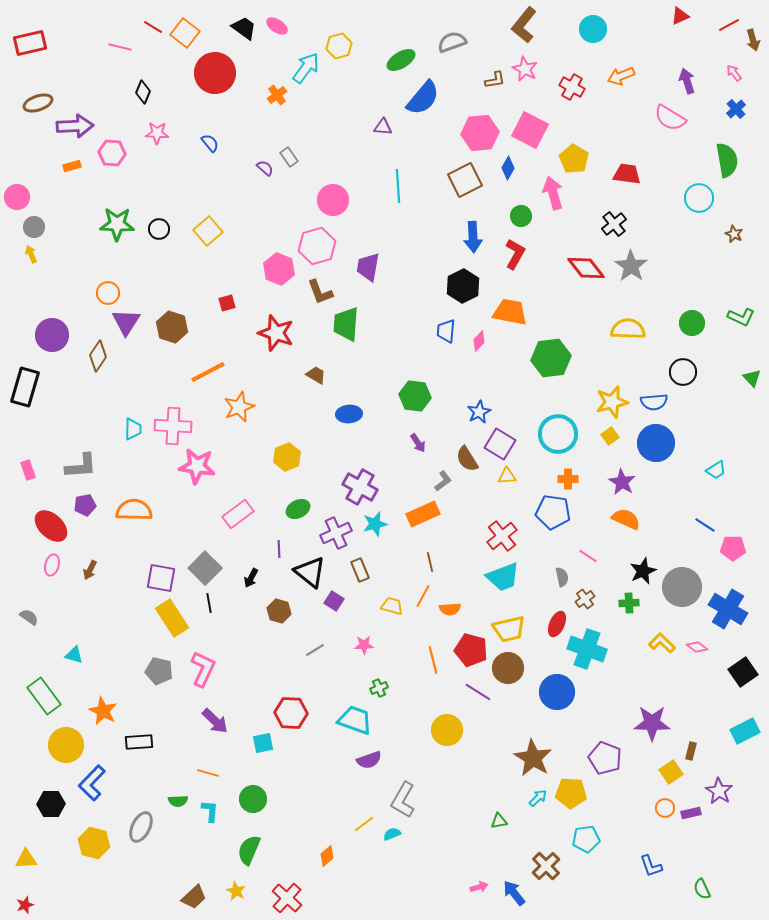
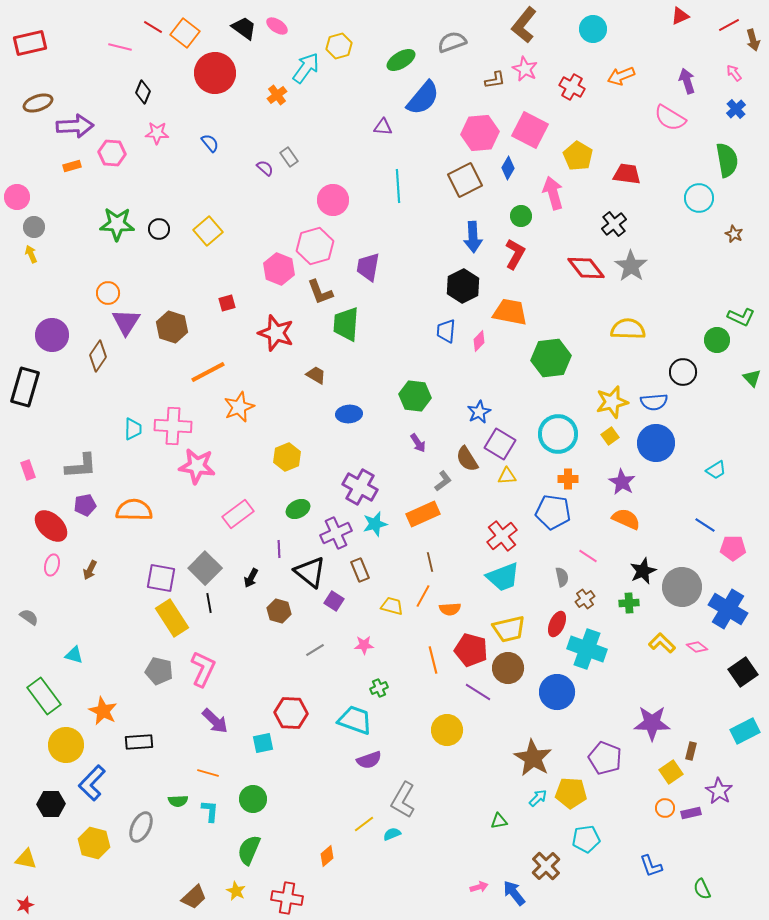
yellow pentagon at (574, 159): moved 4 px right, 3 px up
pink hexagon at (317, 246): moved 2 px left
green circle at (692, 323): moved 25 px right, 17 px down
yellow triangle at (26, 859): rotated 15 degrees clockwise
red cross at (287, 898): rotated 32 degrees counterclockwise
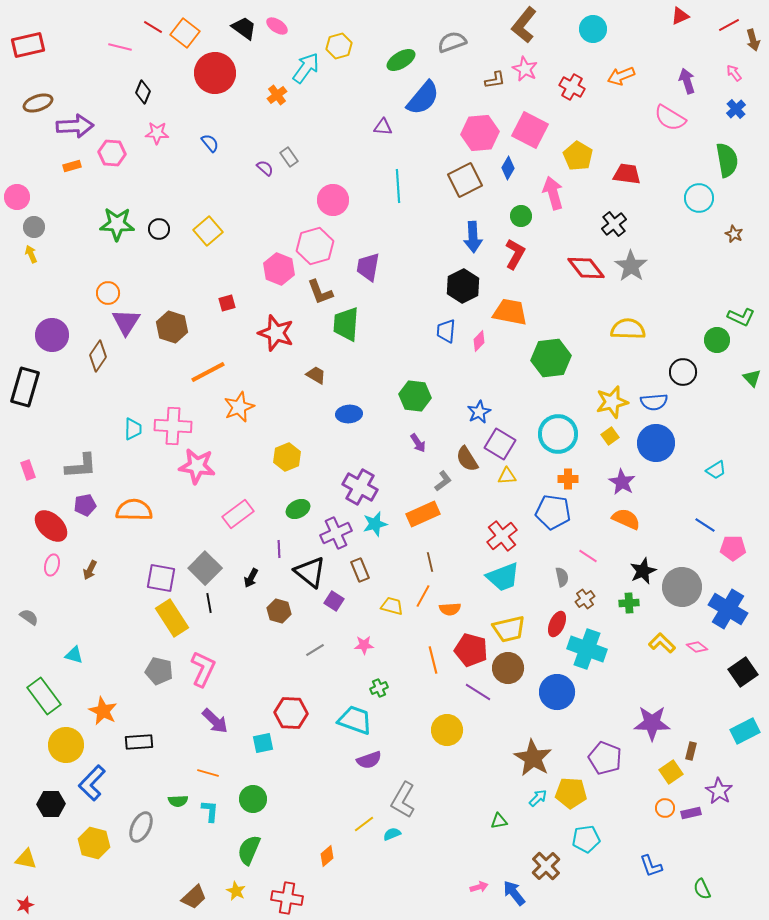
red rectangle at (30, 43): moved 2 px left, 2 px down
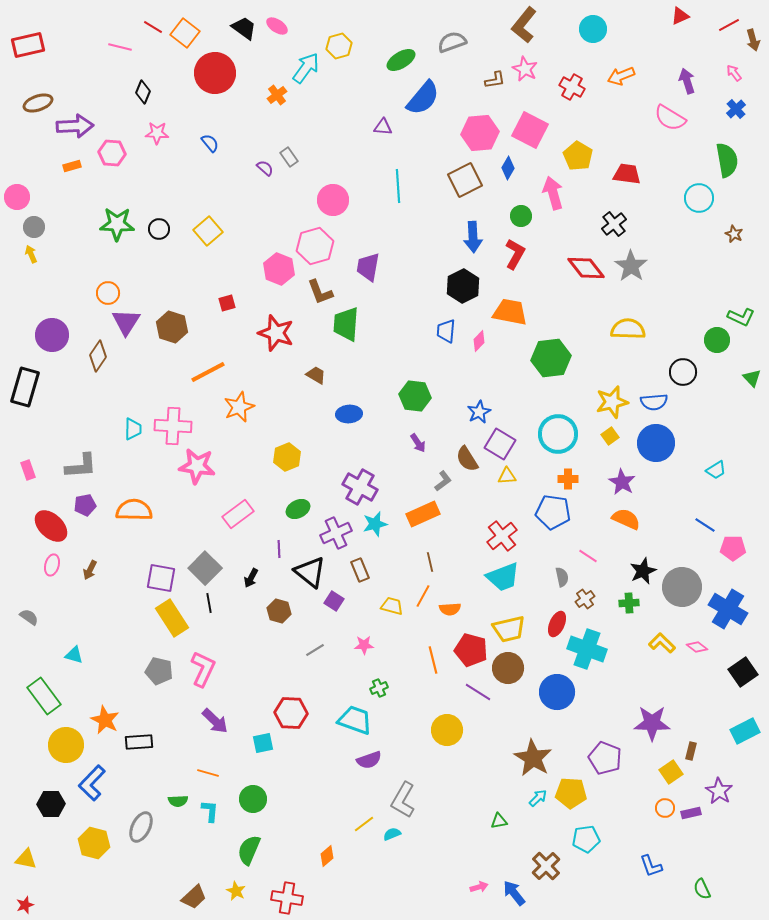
orange star at (103, 711): moved 2 px right, 9 px down
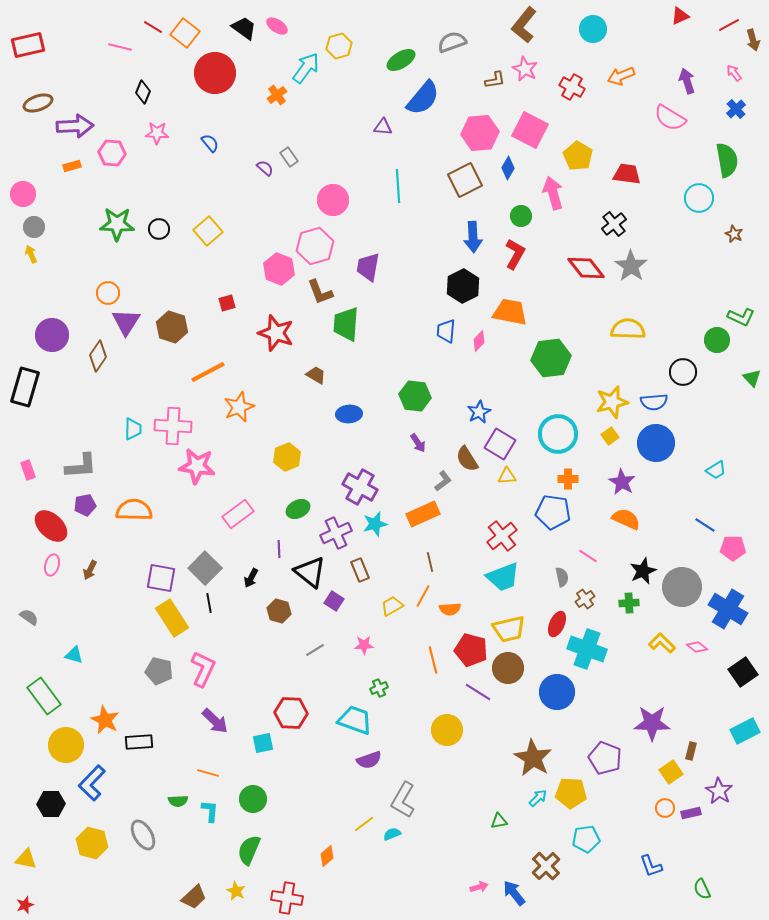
pink circle at (17, 197): moved 6 px right, 3 px up
yellow trapezoid at (392, 606): rotated 45 degrees counterclockwise
gray ellipse at (141, 827): moved 2 px right, 8 px down; rotated 56 degrees counterclockwise
yellow hexagon at (94, 843): moved 2 px left
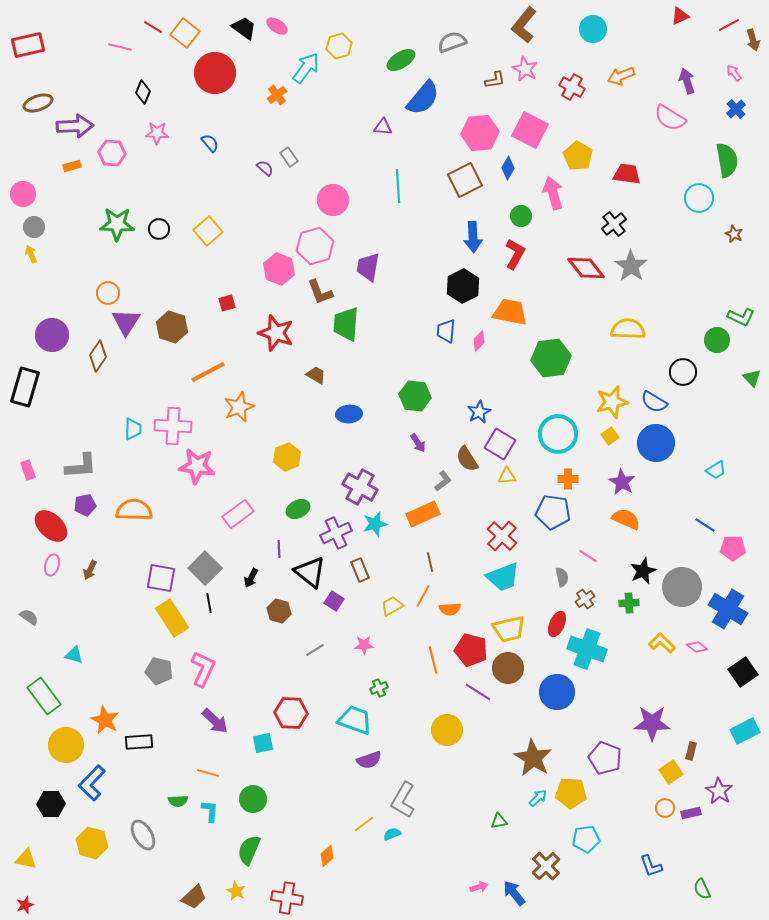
blue semicircle at (654, 402): rotated 36 degrees clockwise
red cross at (502, 536): rotated 8 degrees counterclockwise
